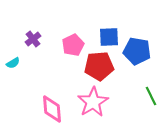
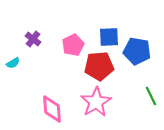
purple cross: rotated 14 degrees counterclockwise
pink star: moved 3 px right
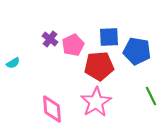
purple cross: moved 17 px right
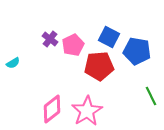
blue square: rotated 30 degrees clockwise
pink star: moved 9 px left, 9 px down
pink diamond: rotated 56 degrees clockwise
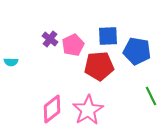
blue square: moved 1 px left, 1 px up; rotated 30 degrees counterclockwise
cyan semicircle: moved 2 px left, 1 px up; rotated 32 degrees clockwise
pink star: moved 1 px right, 1 px up
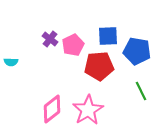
green line: moved 10 px left, 5 px up
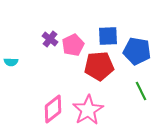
pink diamond: moved 1 px right
